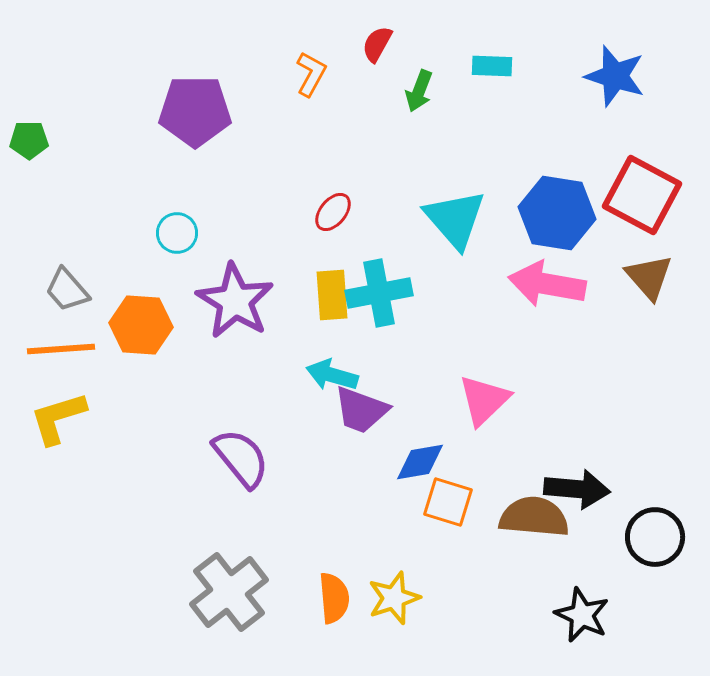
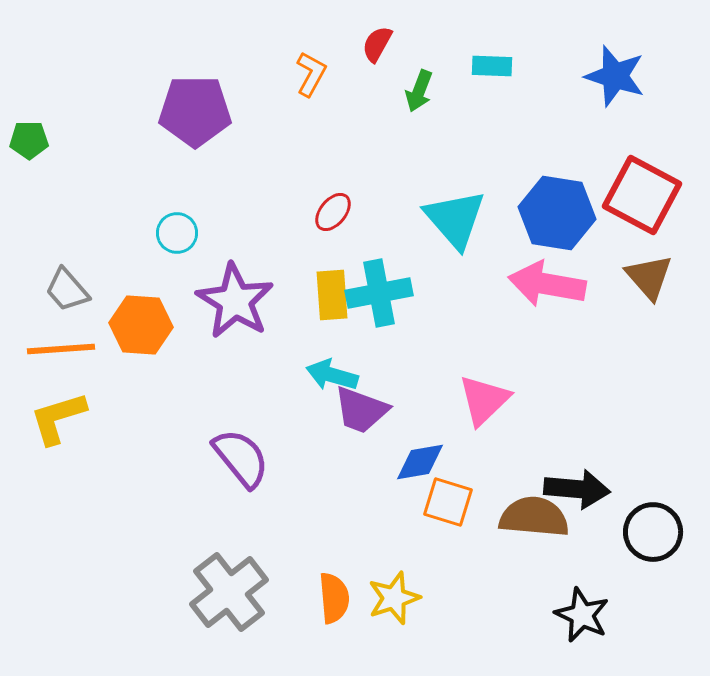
black circle: moved 2 px left, 5 px up
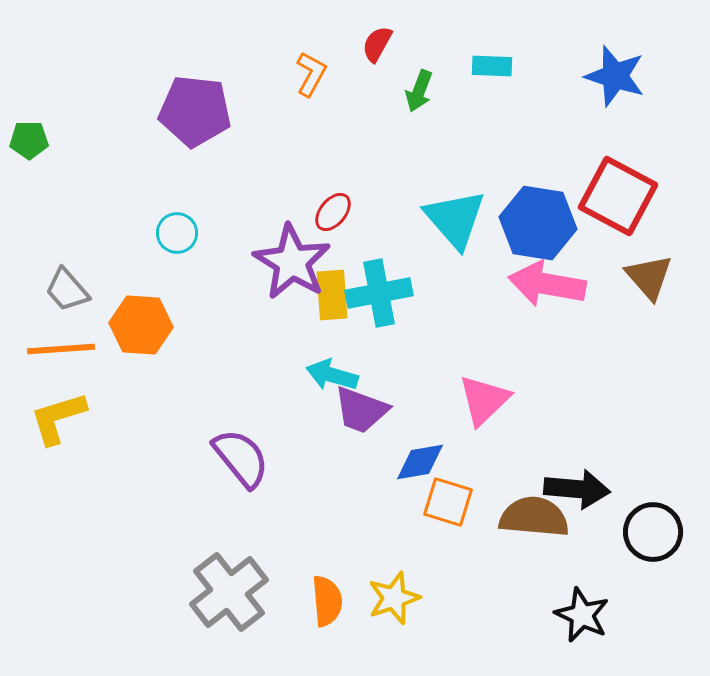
purple pentagon: rotated 6 degrees clockwise
red square: moved 24 px left, 1 px down
blue hexagon: moved 19 px left, 10 px down
purple star: moved 57 px right, 39 px up
orange semicircle: moved 7 px left, 3 px down
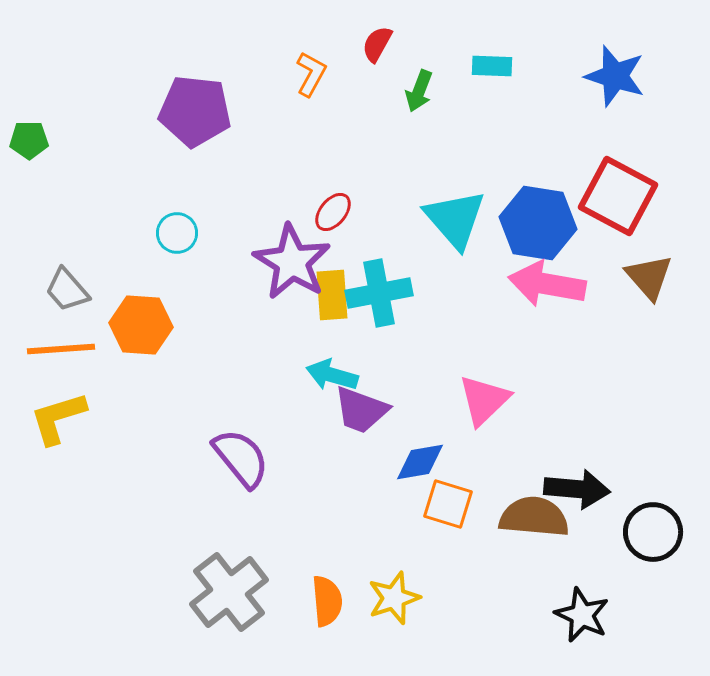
orange square: moved 2 px down
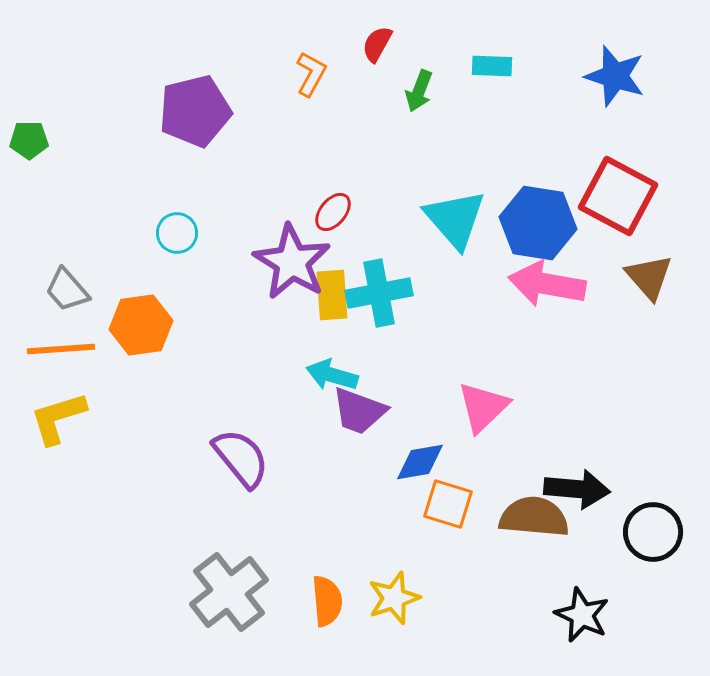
purple pentagon: rotated 20 degrees counterclockwise
orange hexagon: rotated 12 degrees counterclockwise
pink triangle: moved 1 px left, 7 px down
purple trapezoid: moved 2 px left, 1 px down
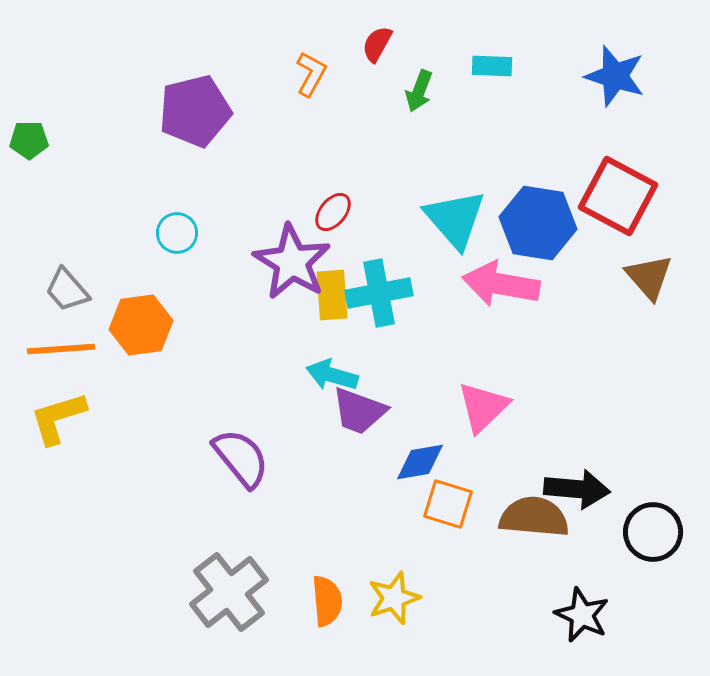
pink arrow: moved 46 px left
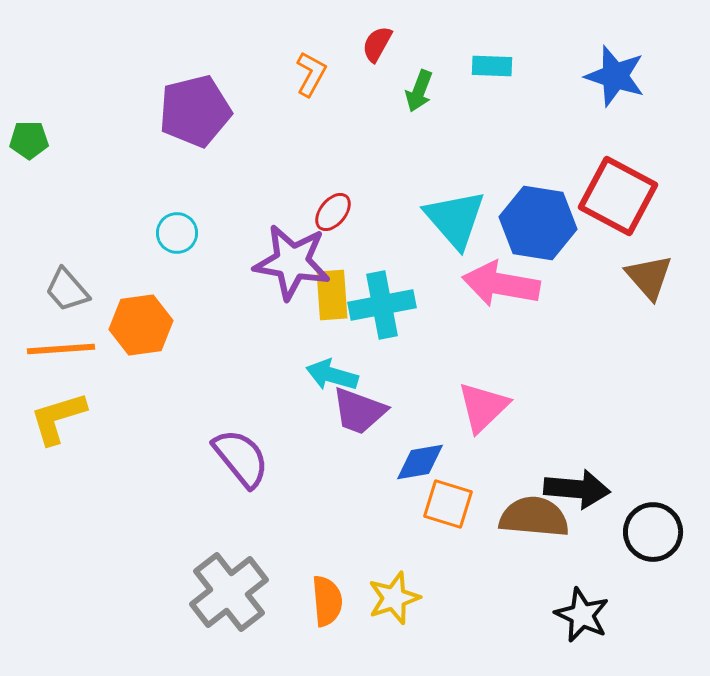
purple star: rotated 22 degrees counterclockwise
cyan cross: moved 3 px right, 12 px down
